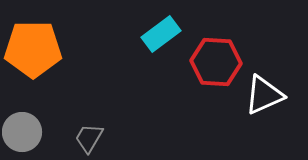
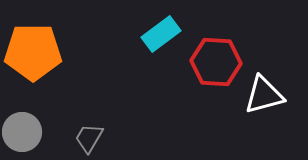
orange pentagon: moved 3 px down
white triangle: rotated 9 degrees clockwise
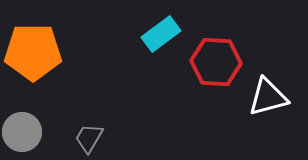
white triangle: moved 4 px right, 2 px down
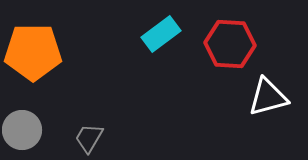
red hexagon: moved 14 px right, 18 px up
gray circle: moved 2 px up
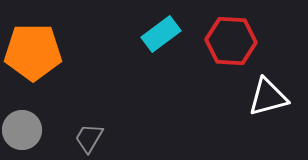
red hexagon: moved 1 px right, 3 px up
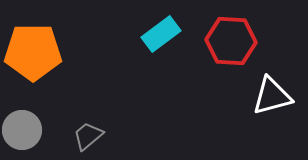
white triangle: moved 4 px right, 1 px up
gray trapezoid: moved 1 px left, 2 px up; rotated 20 degrees clockwise
